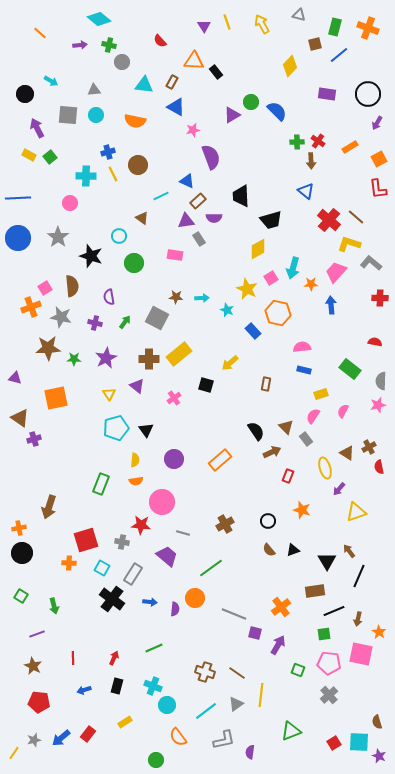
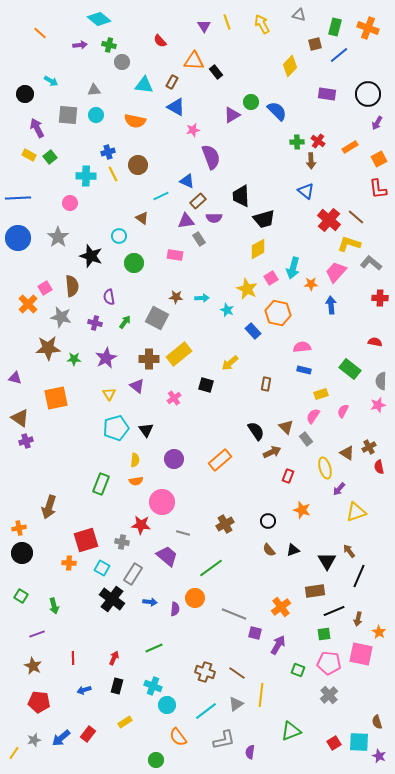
black trapezoid at (271, 220): moved 7 px left, 1 px up
orange cross at (31, 307): moved 3 px left, 3 px up; rotated 24 degrees counterclockwise
purple cross at (34, 439): moved 8 px left, 2 px down
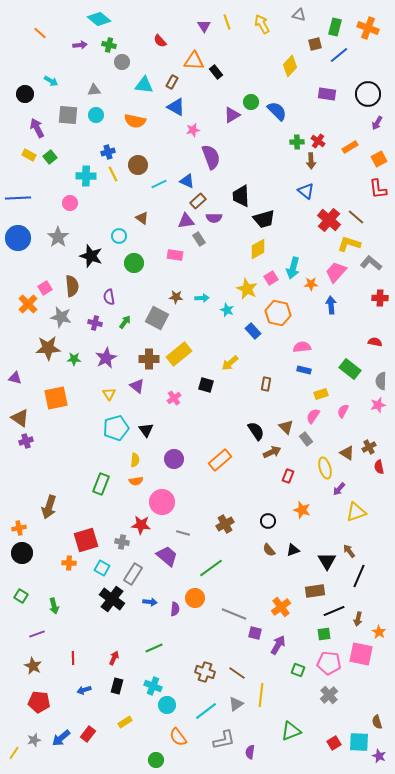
cyan line at (161, 196): moved 2 px left, 12 px up
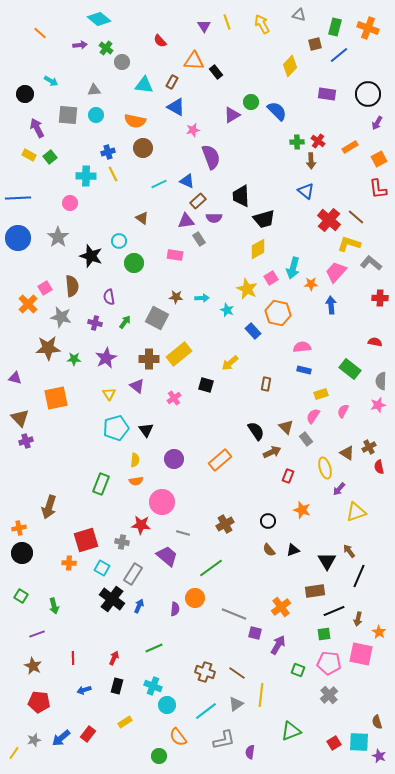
green cross at (109, 45): moved 3 px left, 3 px down; rotated 24 degrees clockwise
brown circle at (138, 165): moved 5 px right, 17 px up
cyan circle at (119, 236): moved 5 px down
brown triangle at (20, 418): rotated 12 degrees clockwise
blue arrow at (150, 602): moved 11 px left, 4 px down; rotated 72 degrees counterclockwise
green circle at (156, 760): moved 3 px right, 4 px up
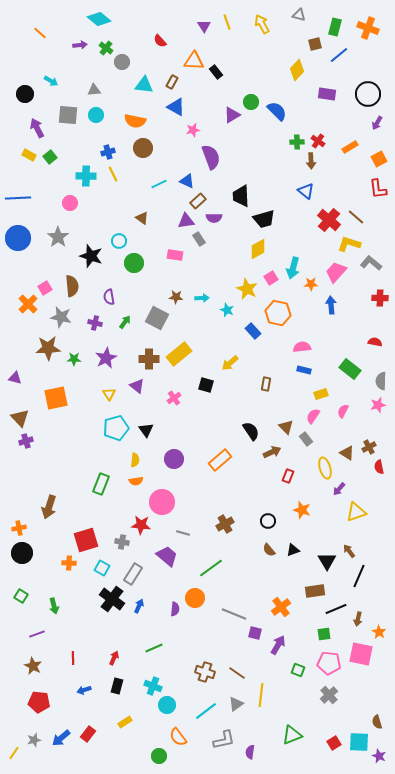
yellow diamond at (290, 66): moved 7 px right, 4 px down
black semicircle at (256, 431): moved 5 px left
black line at (334, 611): moved 2 px right, 2 px up
green triangle at (291, 731): moved 1 px right, 4 px down
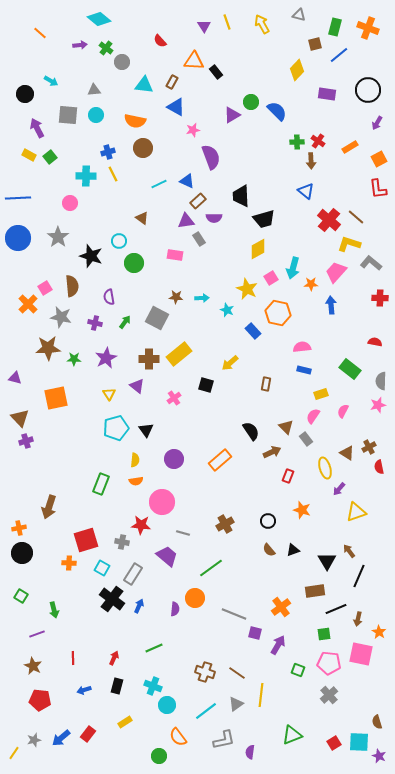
black circle at (368, 94): moved 4 px up
green arrow at (54, 606): moved 4 px down
red pentagon at (39, 702): moved 1 px right, 2 px up
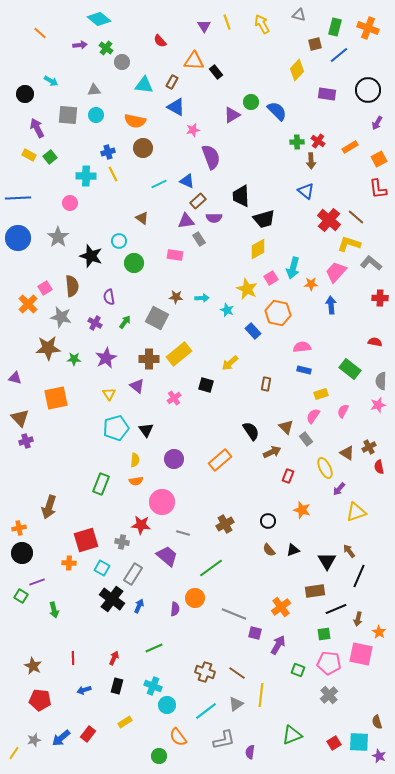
purple cross at (95, 323): rotated 16 degrees clockwise
yellow ellipse at (325, 468): rotated 10 degrees counterclockwise
purple line at (37, 634): moved 52 px up
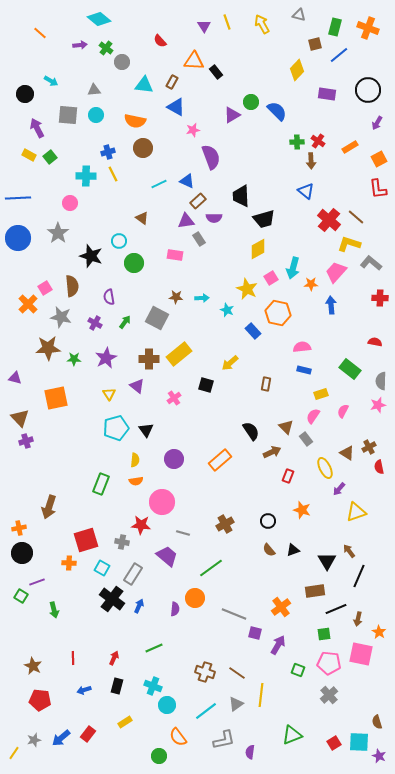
gray star at (58, 237): moved 4 px up
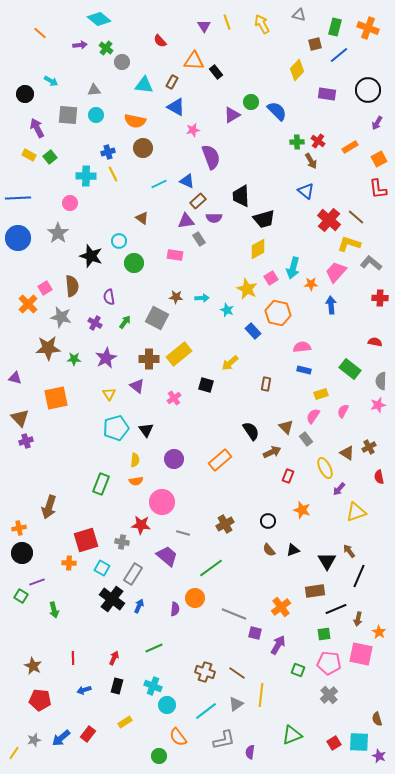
brown arrow at (311, 161): rotated 28 degrees counterclockwise
red semicircle at (379, 467): moved 10 px down
brown semicircle at (377, 722): moved 3 px up
